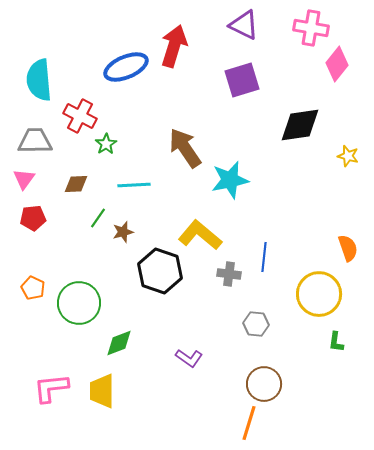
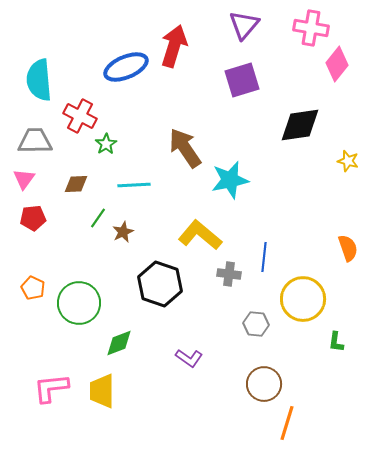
purple triangle: rotated 44 degrees clockwise
yellow star: moved 5 px down
brown star: rotated 10 degrees counterclockwise
black hexagon: moved 13 px down
yellow circle: moved 16 px left, 5 px down
orange line: moved 38 px right
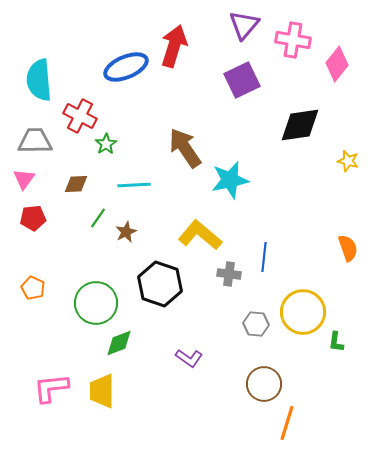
pink cross: moved 18 px left, 12 px down
purple square: rotated 9 degrees counterclockwise
brown star: moved 3 px right
yellow circle: moved 13 px down
green circle: moved 17 px right
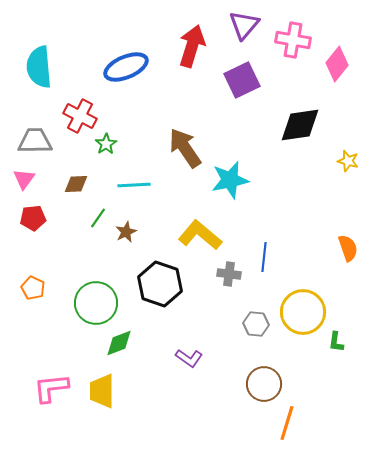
red arrow: moved 18 px right
cyan semicircle: moved 13 px up
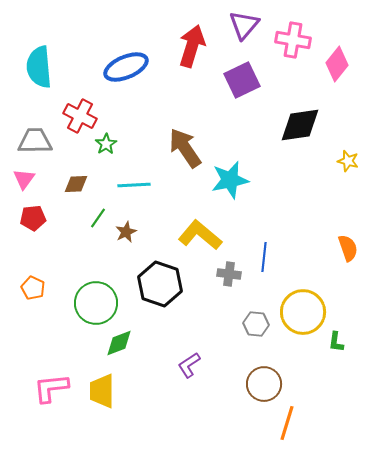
purple L-shape: moved 7 px down; rotated 112 degrees clockwise
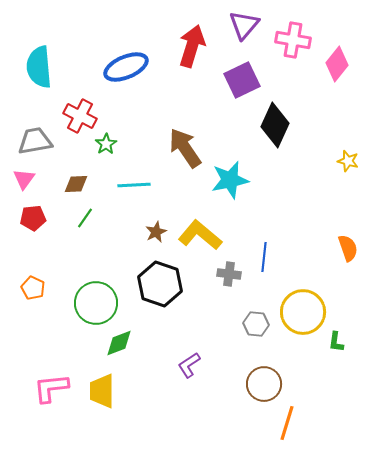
black diamond: moved 25 px left; rotated 57 degrees counterclockwise
gray trapezoid: rotated 9 degrees counterclockwise
green line: moved 13 px left
brown star: moved 30 px right
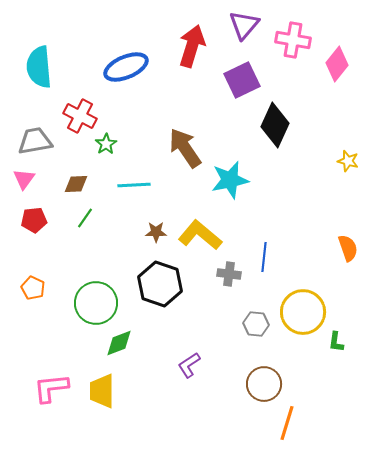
red pentagon: moved 1 px right, 2 px down
brown star: rotated 25 degrees clockwise
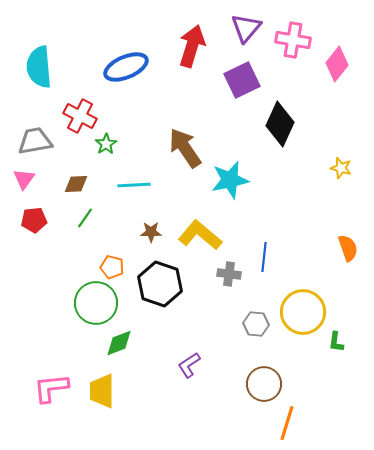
purple triangle: moved 2 px right, 3 px down
black diamond: moved 5 px right, 1 px up
yellow star: moved 7 px left, 7 px down
brown star: moved 5 px left
orange pentagon: moved 79 px right, 21 px up; rotated 10 degrees counterclockwise
